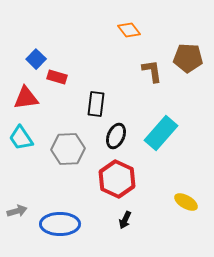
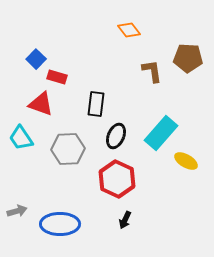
red triangle: moved 15 px right, 6 px down; rotated 28 degrees clockwise
yellow ellipse: moved 41 px up
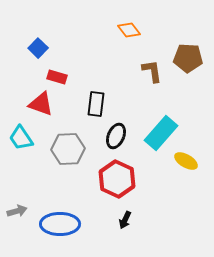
blue square: moved 2 px right, 11 px up
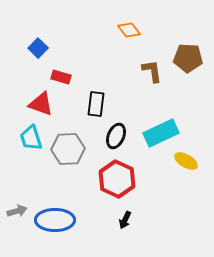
red rectangle: moved 4 px right
cyan rectangle: rotated 24 degrees clockwise
cyan trapezoid: moved 10 px right; rotated 16 degrees clockwise
blue ellipse: moved 5 px left, 4 px up
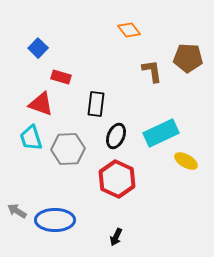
gray arrow: rotated 132 degrees counterclockwise
black arrow: moved 9 px left, 17 px down
